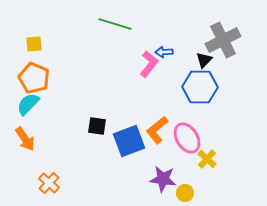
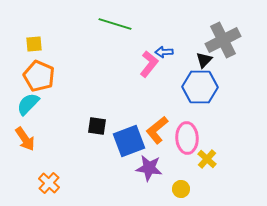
orange pentagon: moved 5 px right, 2 px up
pink ellipse: rotated 28 degrees clockwise
purple star: moved 14 px left, 11 px up
yellow circle: moved 4 px left, 4 px up
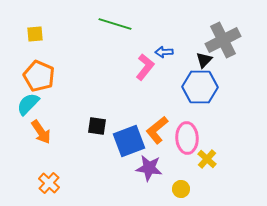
yellow square: moved 1 px right, 10 px up
pink L-shape: moved 4 px left, 3 px down
orange arrow: moved 16 px right, 7 px up
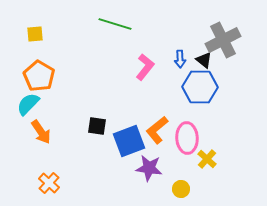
blue arrow: moved 16 px right, 7 px down; rotated 90 degrees counterclockwise
black triangle: rotated 36 degrees counterclockwise
orange pentagon: rotated 8 degrees clockwise
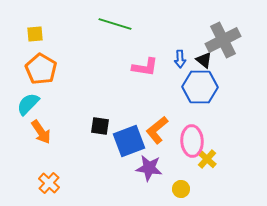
pink L-shape: rotated 60 degrees clockwise
orange pentagon: moved 2 px right, 7 px up
black square: moved 3 px right
pink ellipse: moved 5 px right, 3 px down
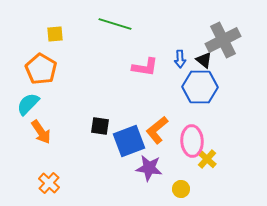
yellow square: moved 20 px right
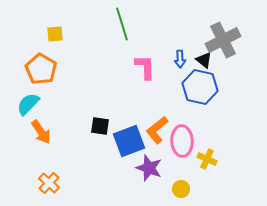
green line: moved 7 px right; rotated 56 degrees clockwise
pink L-shape: rotated 100 degrees counterclockwise
blue hexagon: rotated 12 degrees clockwise
pink ellipse: moved 10 px left
yellow cross: rotated 18 degrees counterclockwise
purple star: rotated 12 degrees clockwise
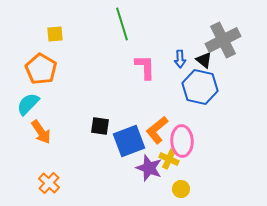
yellow cross: moved 38 px left
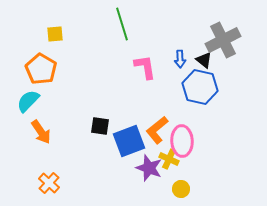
pink L-shape: rotated 8 degrees counterclockwise
cyan semicircle: moved 3 px up
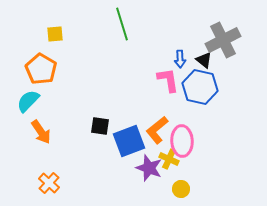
pink L-shape: moved 23 px right, 13 px down
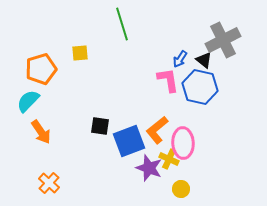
yellow square: moved 25 px right, 19 px down
blue arrow: rotated 36 degrees clockwise
orange pentagon: rotated 24 degrees clockwise
pink ellipse: moved 1 px right, 2 px down
